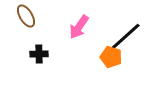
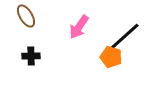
black line: moved 1 px left
black cross: moved 8 px left, 2 px down
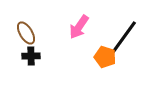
brown ellipse: moved 17 px down
black line: rotated 12 degrees counterclockwise
orange pentagon: moved 6 px left
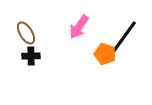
orange pentagon: moved 3 px up
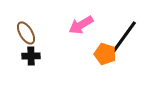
pink arrow: moved 2 px right, 2 px up; rotated 25 degrees clockwise
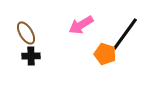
black line: moved 1 px right, 3 px up
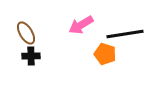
black line: rotated 45 degrees clockwise
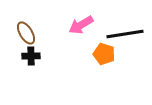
orange pentagon: moved 1 px left
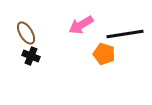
black cross: rotated 24 degrees clockwise
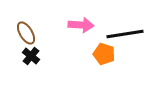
pink arrow: rotated 145 degrees counterclockwise
black cross: rotated 18 degrees clockwise
